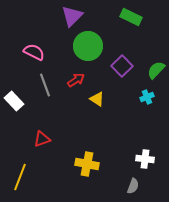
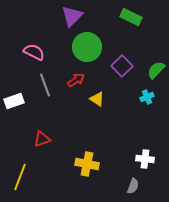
green circle: moved 1 px left, 1 px down
white rectangle: rotated 66 degrees counterclockwise
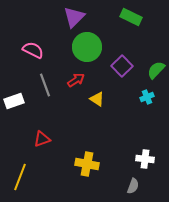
purple triangle: moved 2 px right, 1 px down
pink semicircle: moved 1 px left, 2 px up
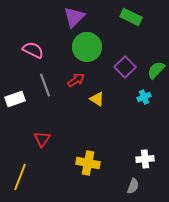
purple square: moved 3 px right, 1 px down
cyan cross: moved 3 px left
white rectangle: moved 1 px right, 2 px up
red triangle: rotated 36 degrees counterclockwise
white cross: rotated 12 degrees counterclockwise
yellow cross: moved 1 px right, 1 px up
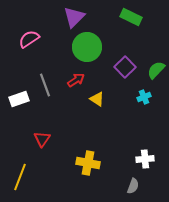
pink semicircle: moved 4 px left, 11 px up; rotated 60 degrees counterclockwise
white rectangle: moved 4 px right
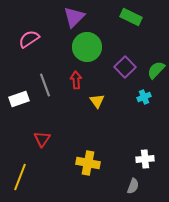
red arrow: rotated 60 degrees counterclockwise
yellow triangle: moved 2 px down; rotated 21 degrees clockwise
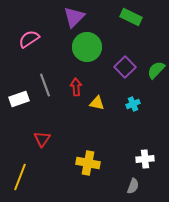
red arrow: moved 7 px down
cyan cross: moved 11 px left, 7 px down
yellow triangle: moved 2 px down; rotated 42 degrees counterclockwise
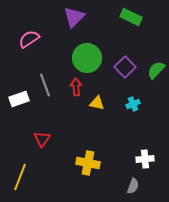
green circle: moved 11 px down
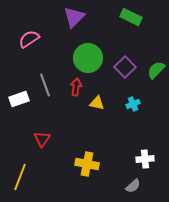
green circle: moved 1 px right
red arrow: rotated 12 degrees clockwise
yellow cross: moved 1 px left, 1 px down
gray semicircle: rotated 28 degrees clockwise
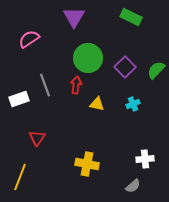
purple triangle: rotated 15 degrees counterclockwise
red arrow: moved 2 px up
yellow triangle: moved 1 px down
red triangle: moved 5 px left, 1 px up
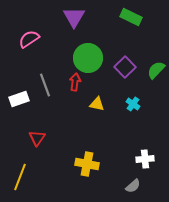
red arrow: moved 1 px left, 3 px up
cyan cross: rotated 32 degrees counterclockwise
